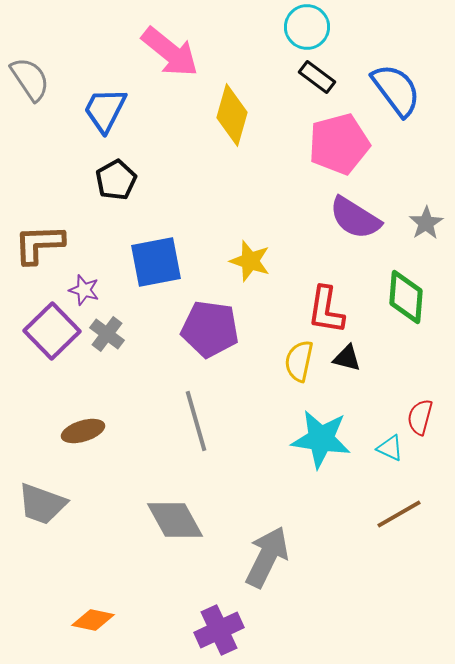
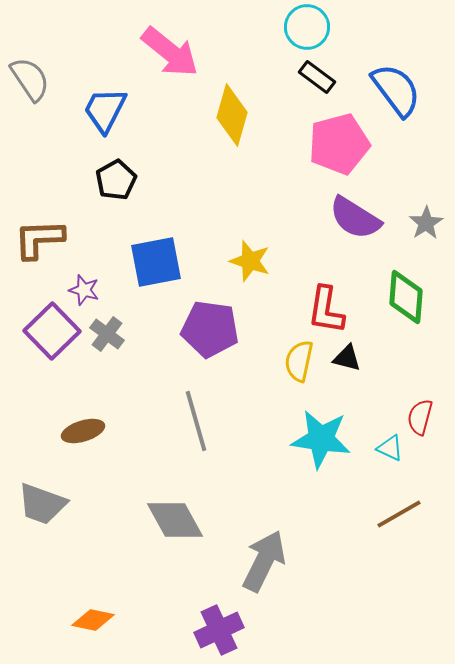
brown L-shape: moved 5 px up
gray arrow: moved 3 px left, 4 px down
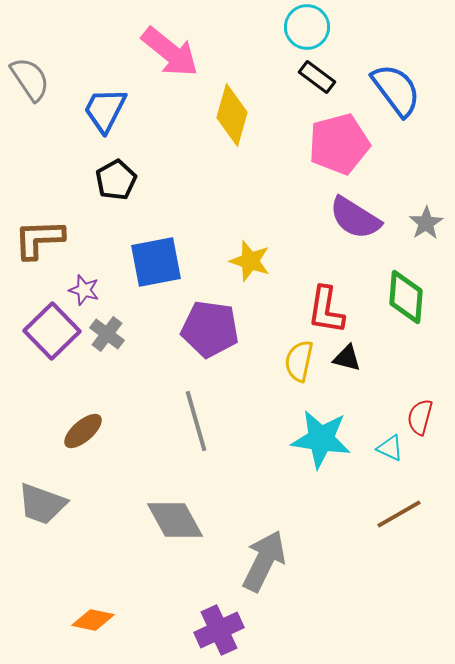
brown ellipse: rotated 24 degrees counterclockwise
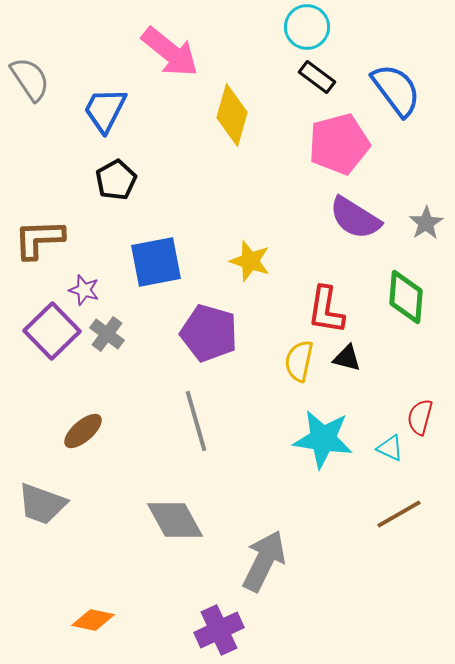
purple pentagon: moved 1 px left, 4 px down; rotated 8 degrees clockwise
cyan star: moved 2 px right
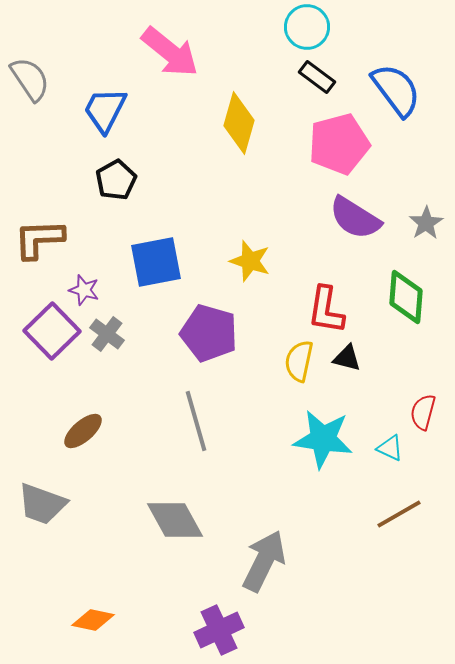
yellow diamond: moved 7 px right, 8 px down
red semicircle: moved 3 px right, 5 px up
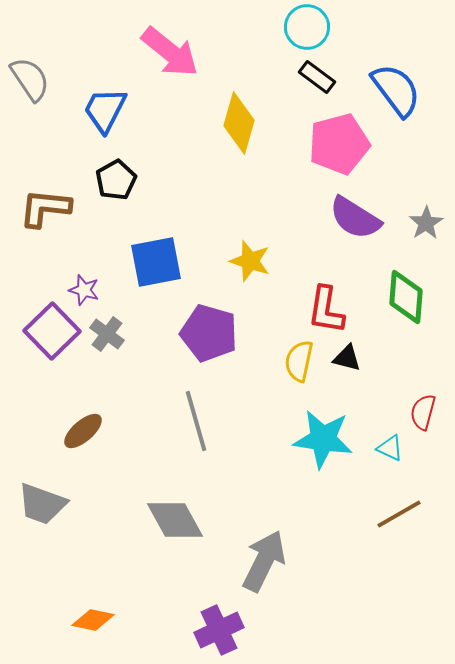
brown L-shape: moved 6 px right, 31 px up; rotated 8 degrees clockwise
